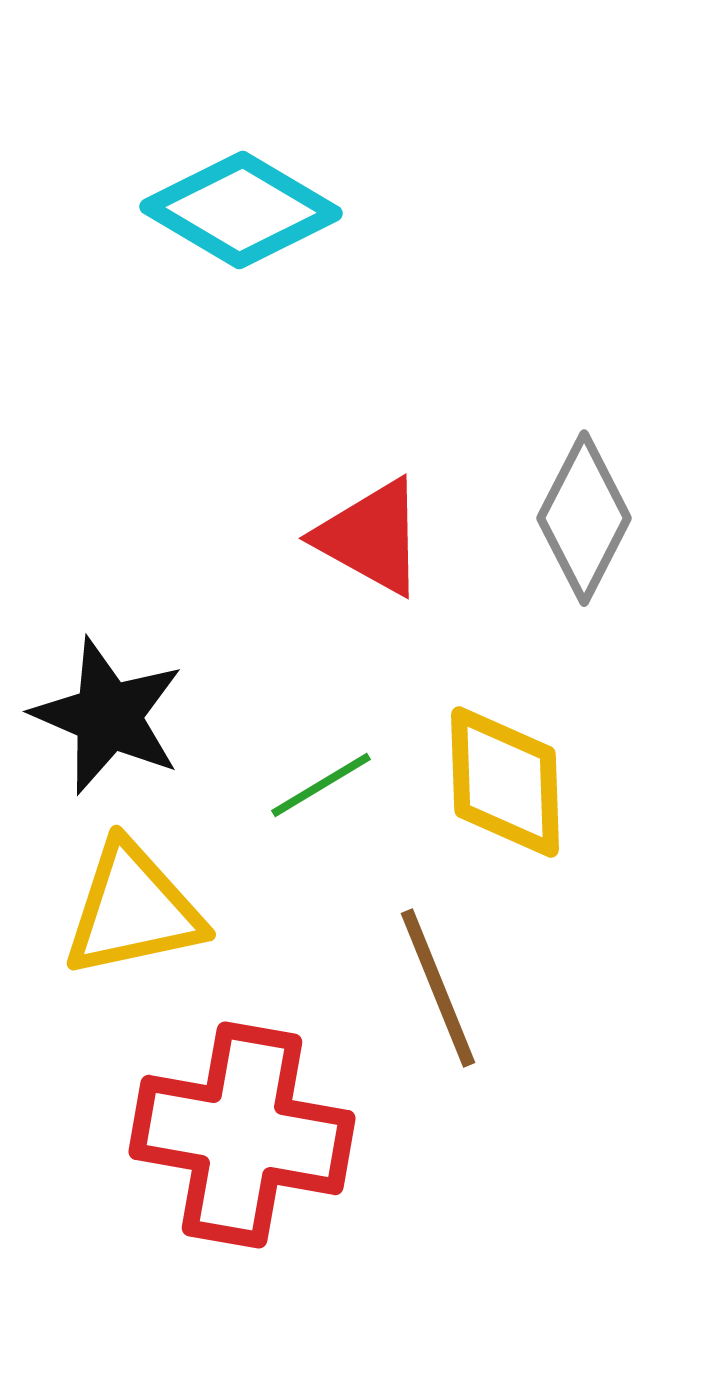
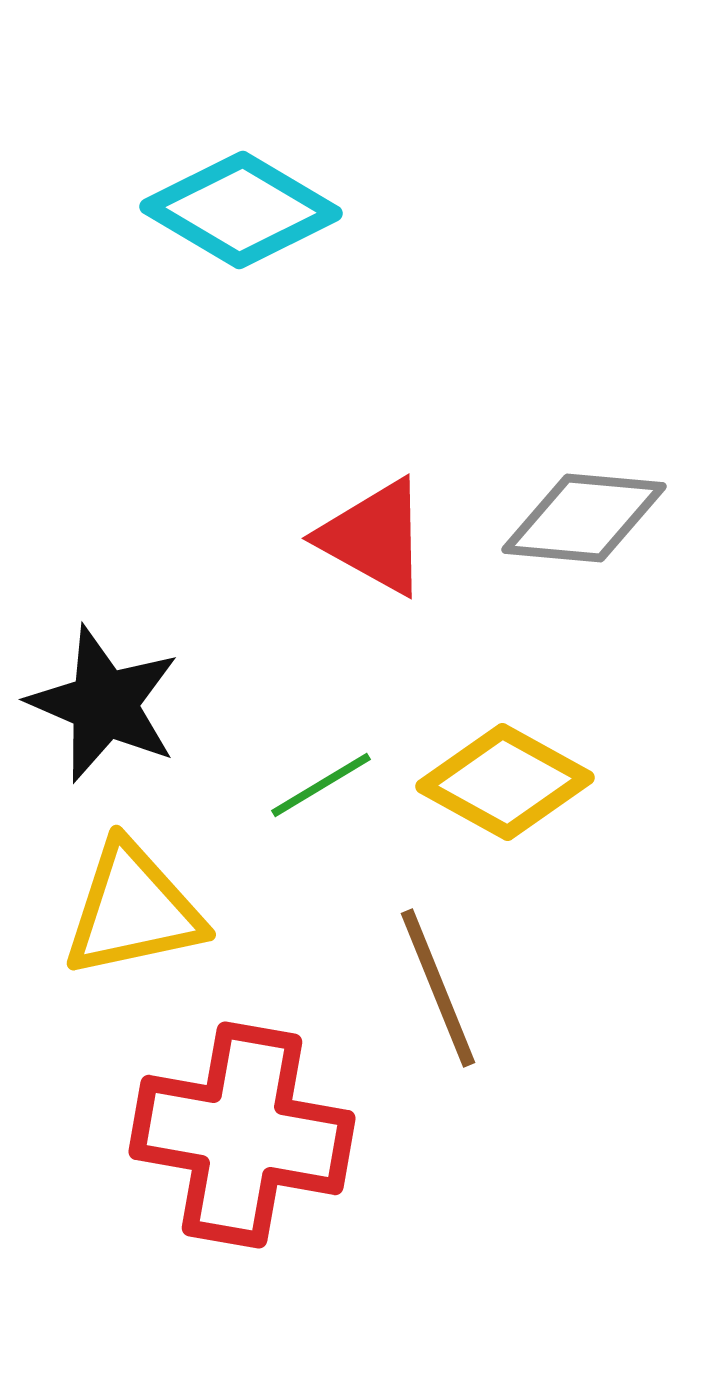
gray diamond: rotated 68 degrees clockwise
red triangle: moved 3 px right
black star: moved 4 px left, 12 px up
yellow diamond: rotated 59 degrees counterclockwise
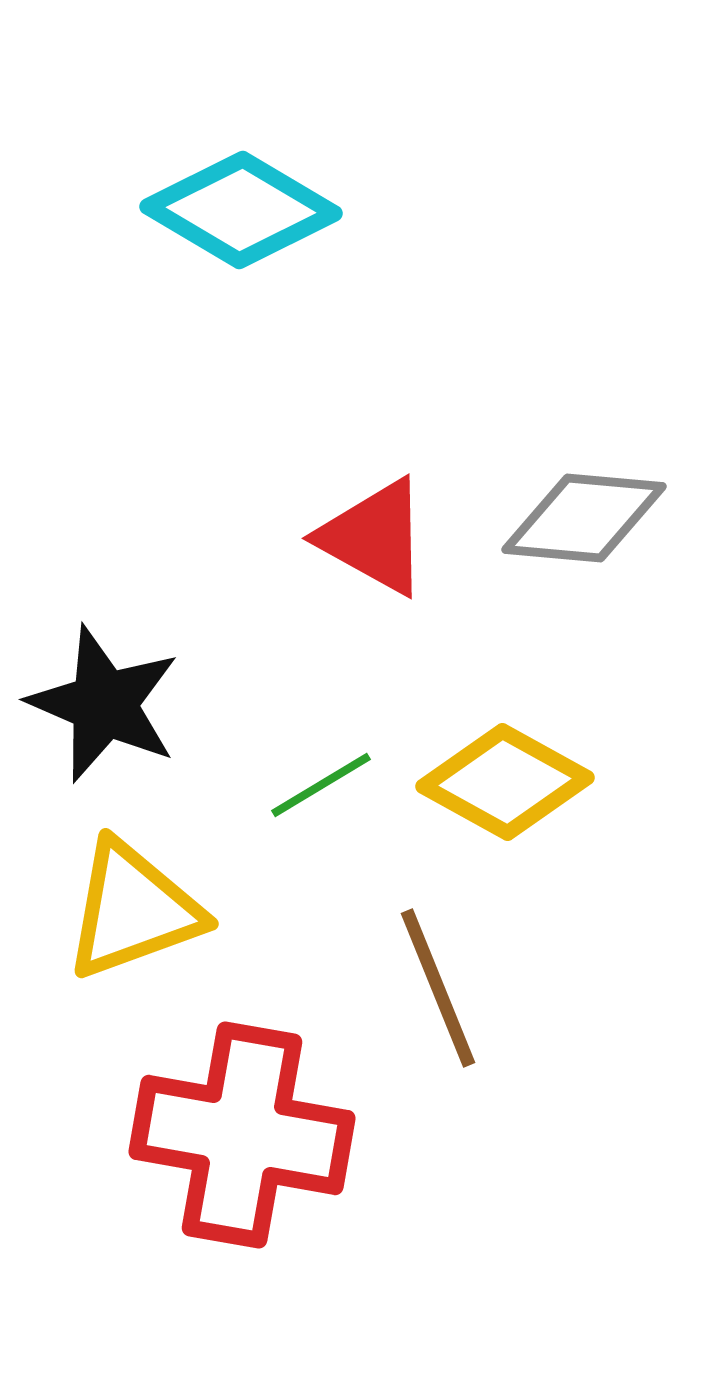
yellow triangle: rotated 8 degrees counterclockwise
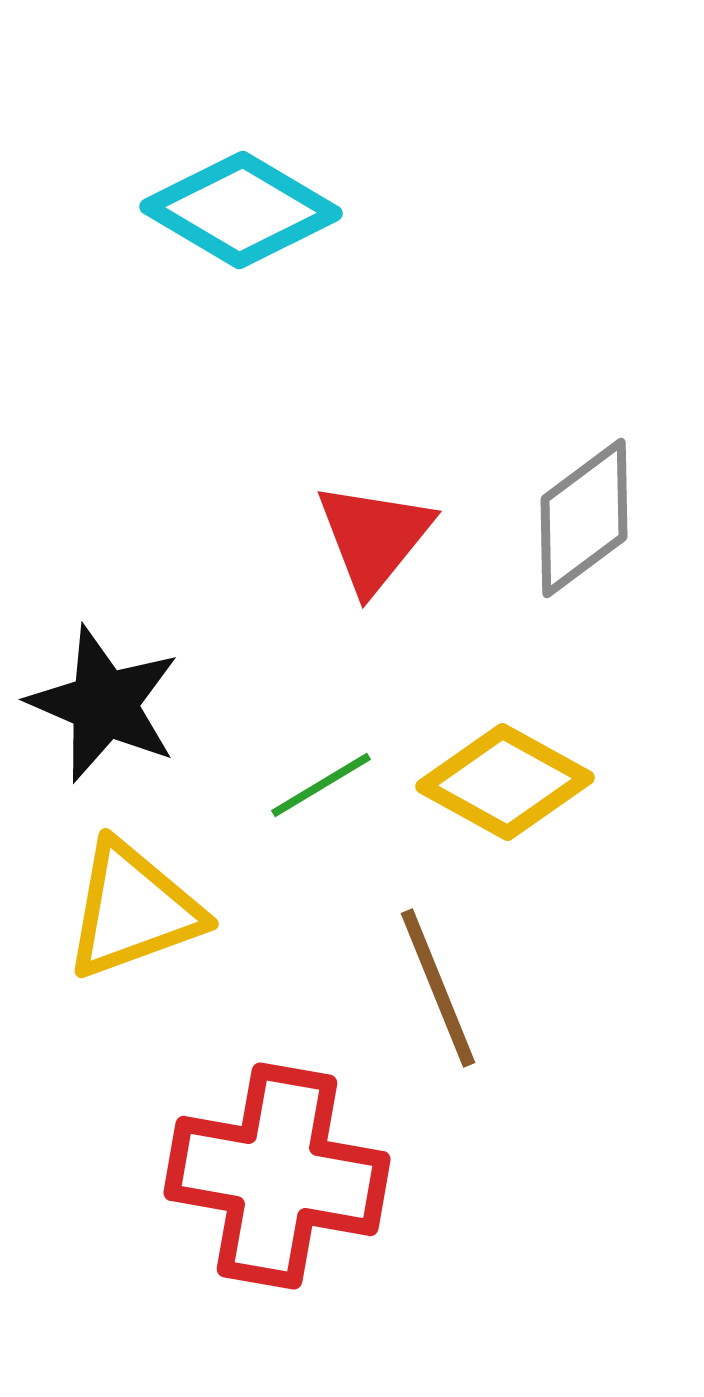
gray diamond: rotated 42 degrees counterclockwise
red triangle: rotated 40 degrees clockwise
red cross: moved 35 px right, 41 px down
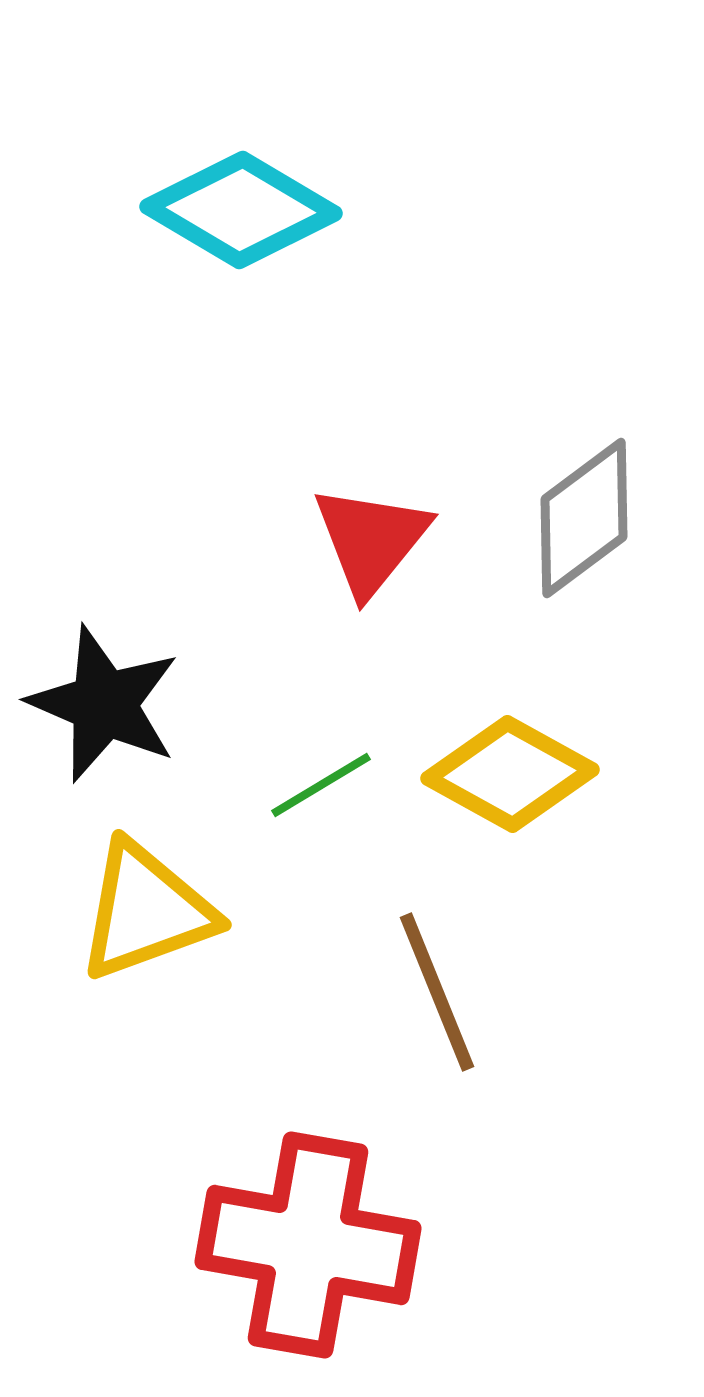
red triangle: moved 3 px left, 3 px down
yellow diamond: moved 5 px right, 8 px up
yellow triangle: moved 13 px right, 1 px down
brown line: moved 1 px left, 4 px down
red cross: moved 31 px right, 69 px down
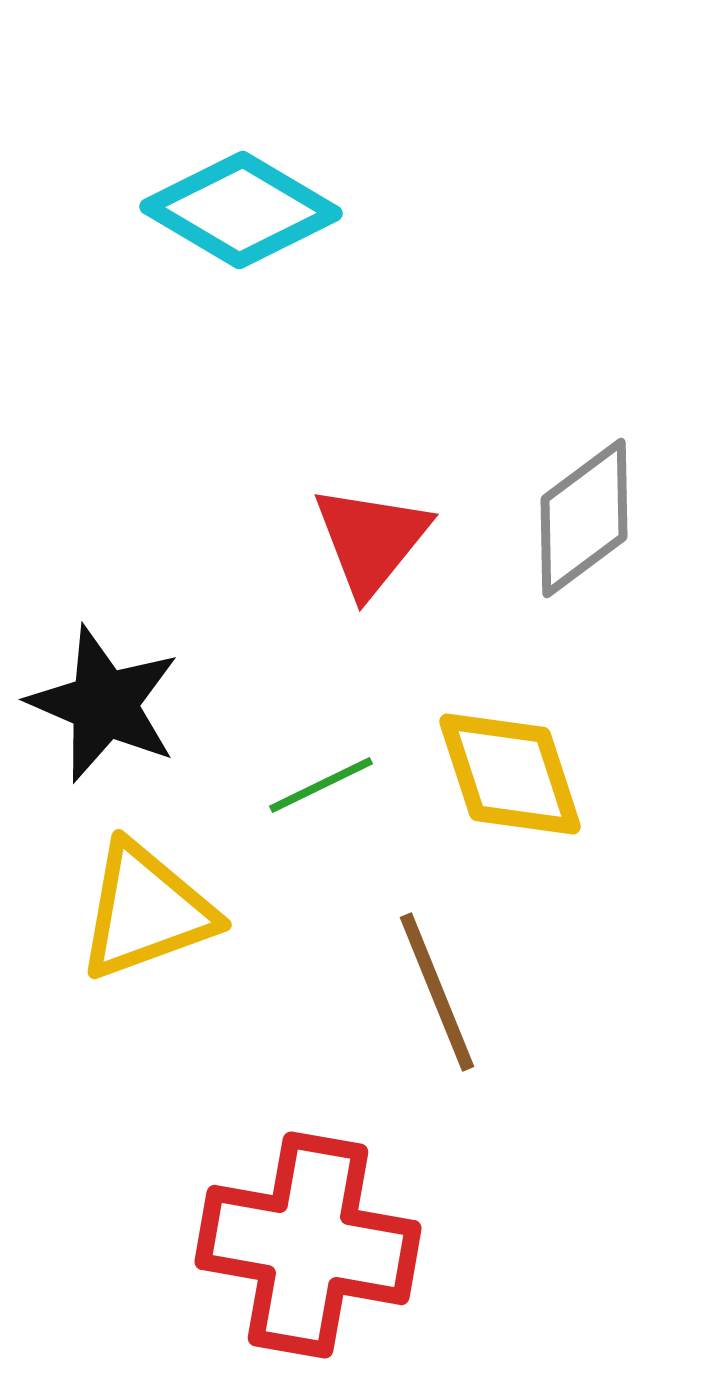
yellow diamond: rotated 43 degrees clockwise
green line: rotated 5 degrees clockwise
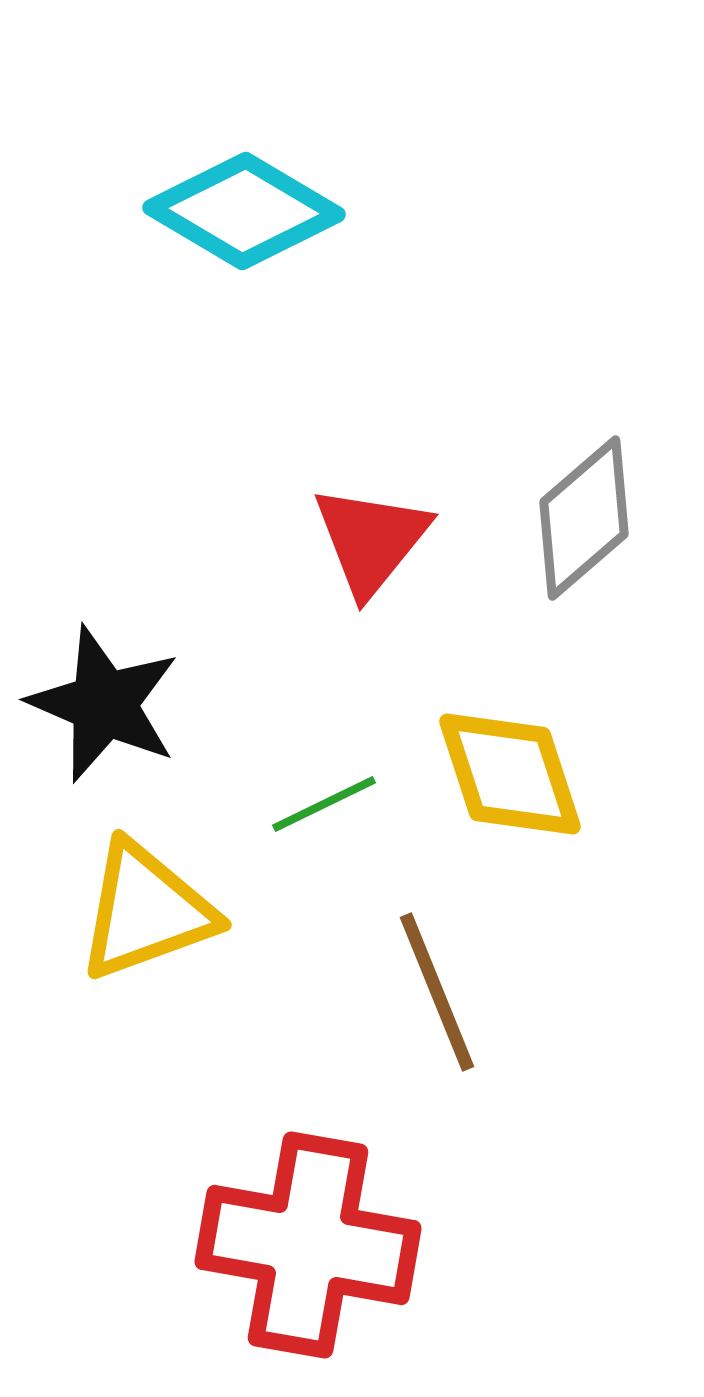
cyan diamond: moved 3 px right, 1 px down
gray diamond: rotated 4 degrees counterclockwise
green line: moved 3 px right, 19 px down
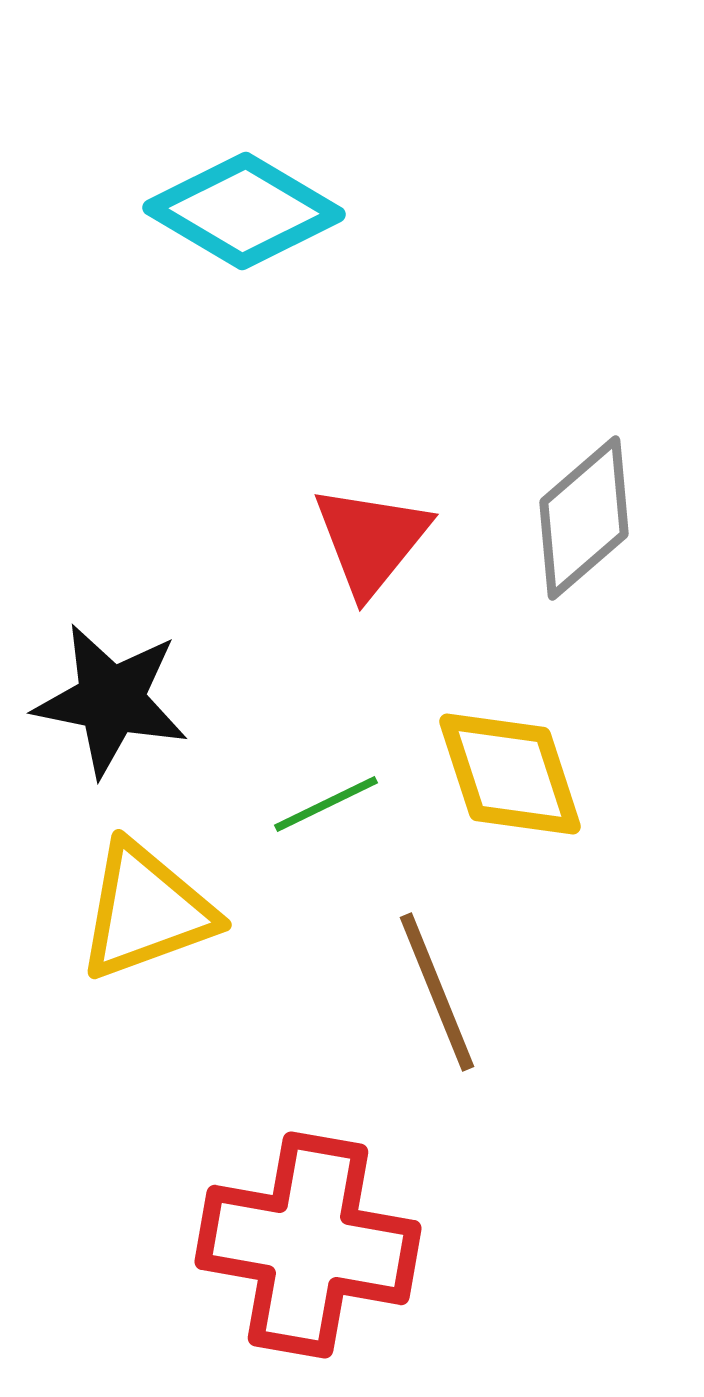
black star: moved 7 px right, 4 px up; rotated 12 degrees counterclockwise
green line: moved 2 px right
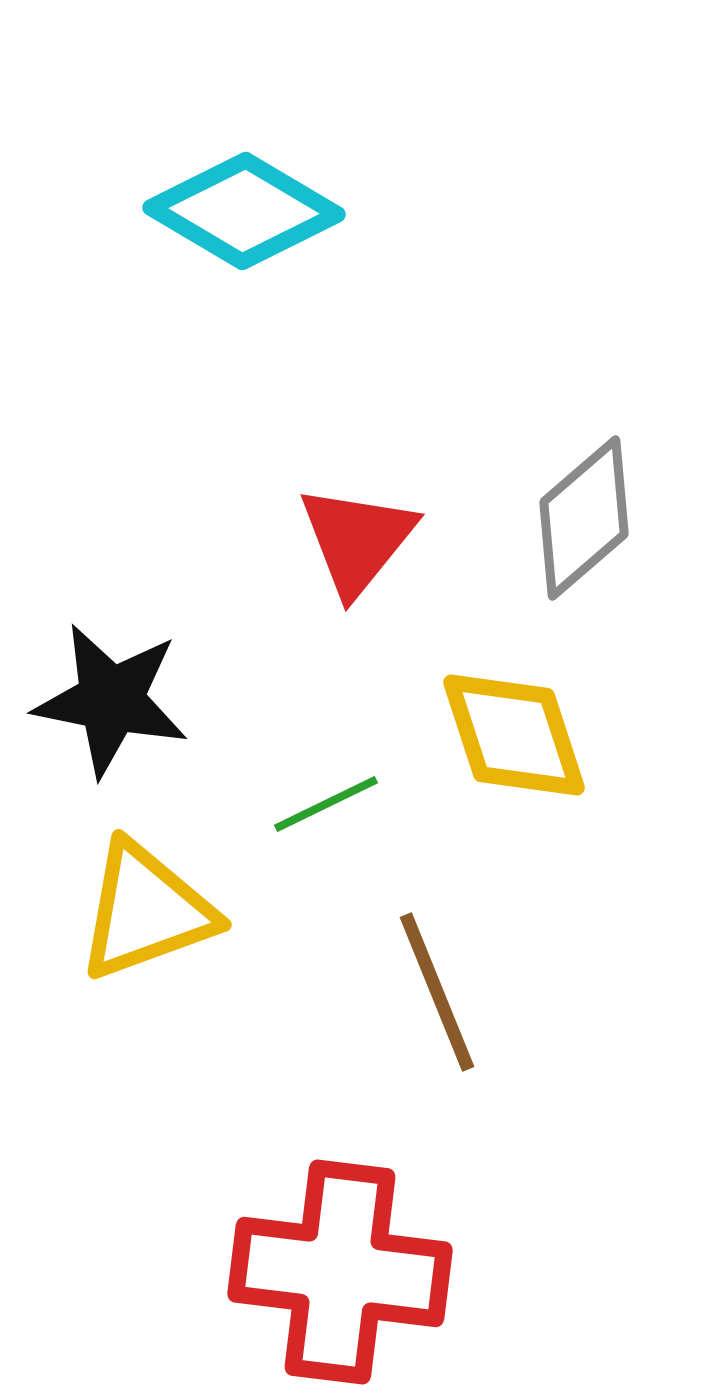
red triangle: moved 14 px left
yellow diamond: moved 4 px right, 39 px up
red cross: moved 32 px right, 27 px down; rotated 3 degrees counterclockwise
